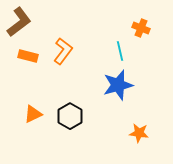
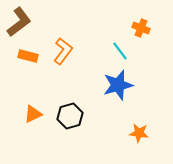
cyan line: rotated 24 degrees counterclockwise
black hexagon: rotated 15 degrees clockwise
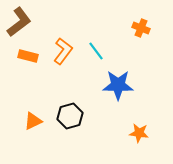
cyan line: moved 24 px left
blue star: rotated 16 degrees clockwise
orange triangle: moved 7 px down
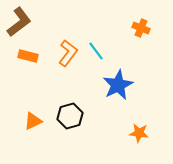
orange L-shape: moved 5 px right, 2 px down
blue star: rotated 28 degrees counterclockwise
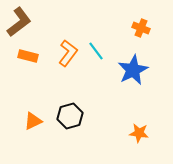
blue star: moved 15 px right, 15 px up
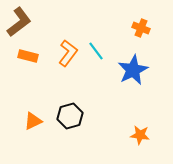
orange star: moved 1 px right, 2 px down
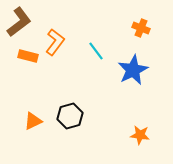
orange L-shape: moved 13 px left, 11 px up
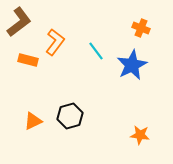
orange rectangle: moved 4 px down
blue star: moved 1 px left, 5 px up
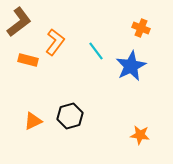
blue star: moved 1 px left, 1 px down
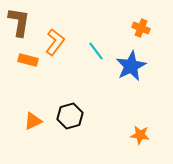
brown L-shape: rotated 44 degrees counterclockwise
